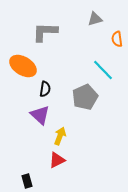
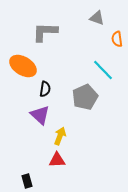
gray triangle: moved 2 px right, 1 px up; rotated 35 degrees clockwise
red triangle: rotated 24 degrees clockwise
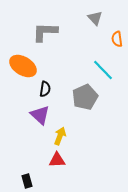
gray triangle: moved 2 px left; rotated 28 degrees clockwise
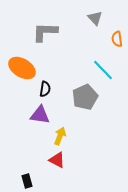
orange ellipse: moved 1 px left, 2 px down
purple triangle: rotated 35 degrees counterclockwise
red triangle: rotated 30 degrees clockwise
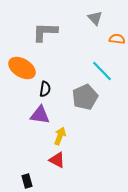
orange semicircle: rotated 105 degrees clockwise
cyan line: moved 1 px left, 1 px down
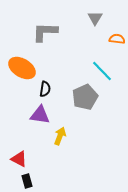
gray triangle: rotated 14 degrees clockwise
red triangle: moved 38 px left, 1 px up
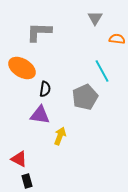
gray L-shape: moved 6 px left
cyan line: rotated 15 degrees clockwise
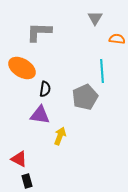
cyan line: rotated 25 degrees clockwise
